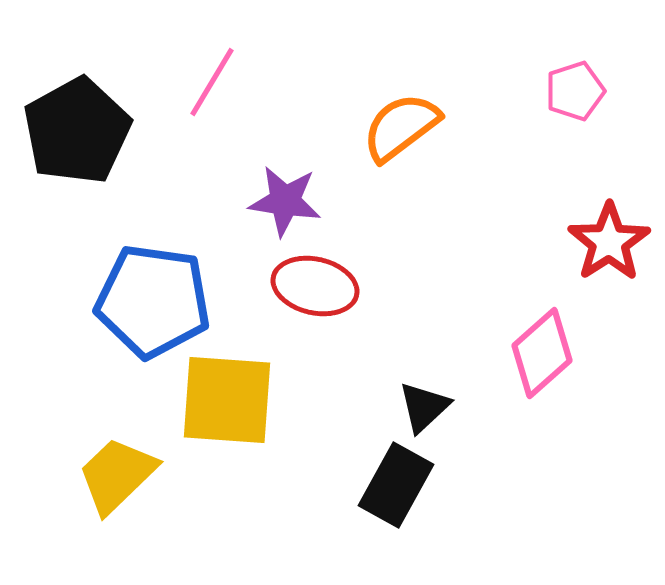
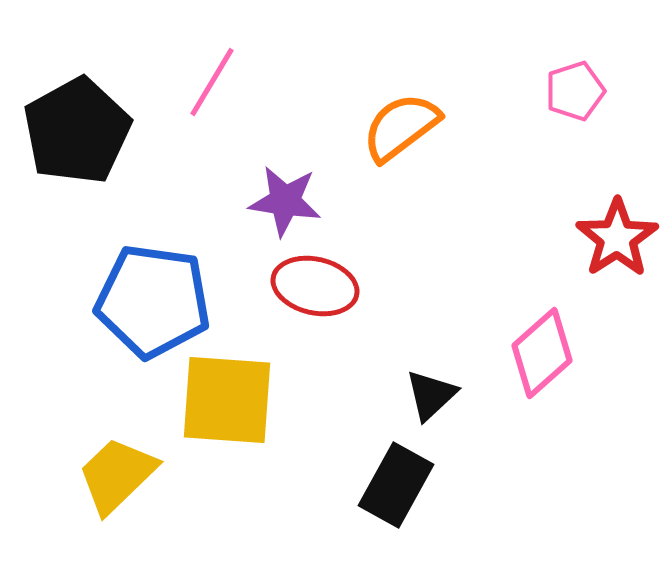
red star: moved 8 px right, 4 px up
black triangle: moved 7 px right, 12 px up
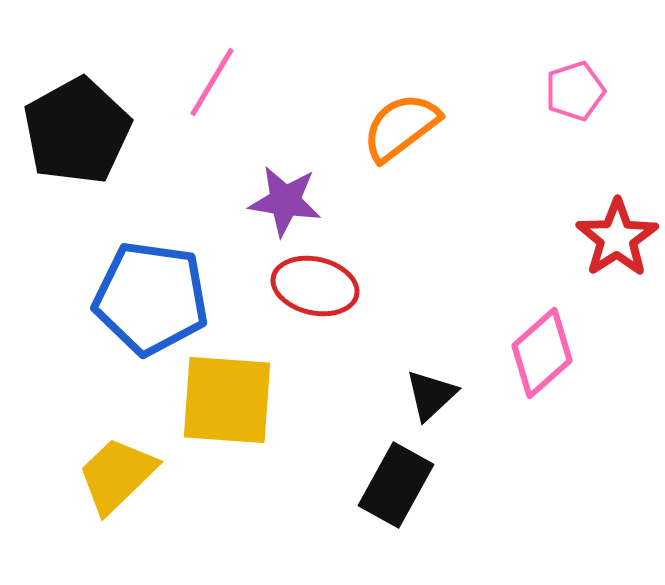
blue pentagon: moved 2 px left, 3 px up
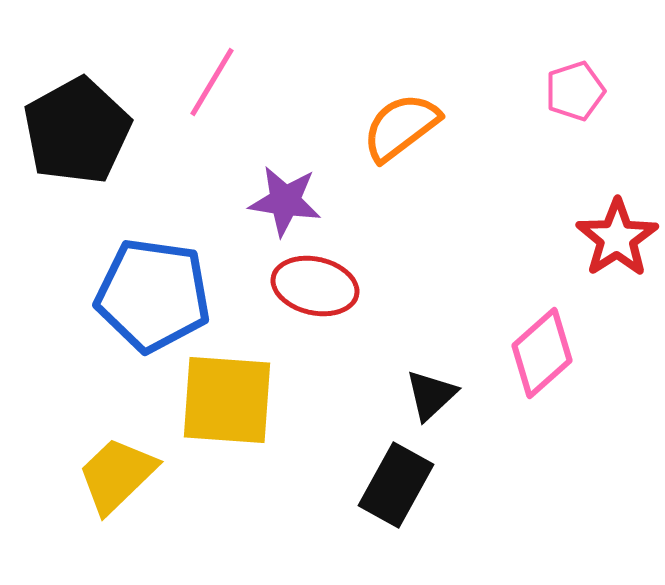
blue pentagon: moved 2 px right, 3 px up
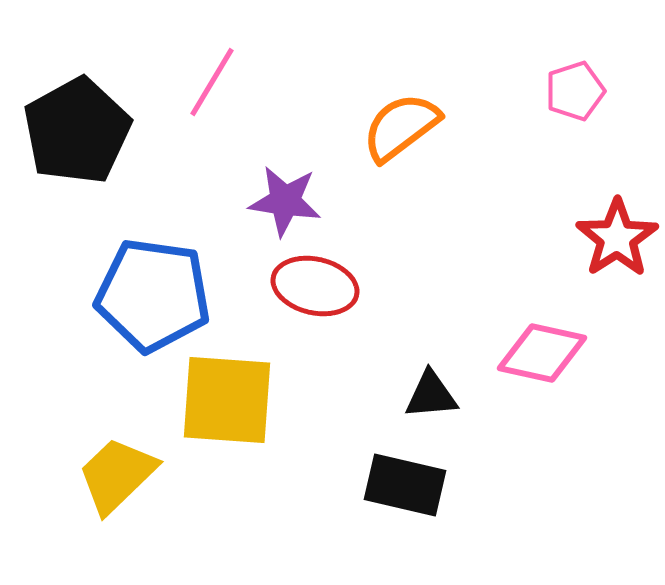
pink diamond: rotated 54 degrees clockwise
black triangle: rotated 38 degrees clockwise
black rectangle: moved 9 px right; rotated 74 degrees clockwise
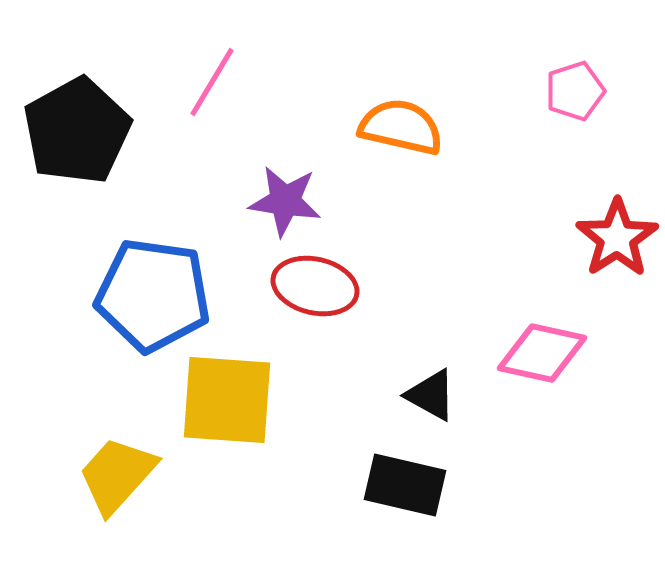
orange semicircle: rotated 50 degrees clockwise
black triangle: rotated 34 degrees clockwise
yellow trapezoid: rotated 4 degrees counterclockwise
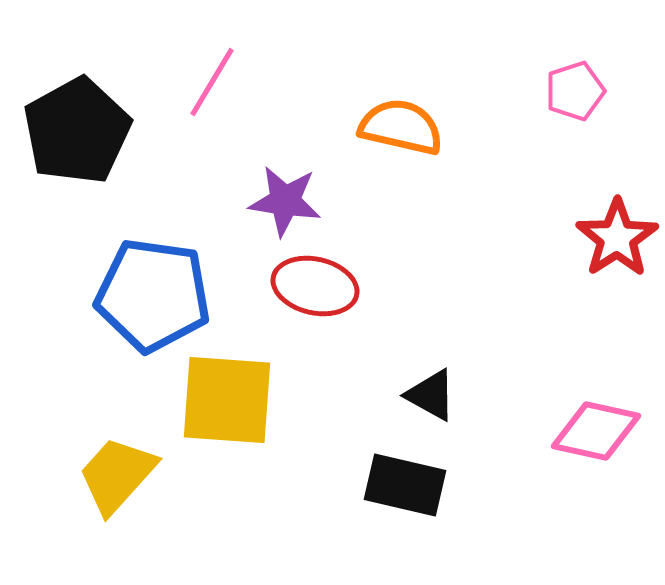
pink diamond: moved 54 px right, 78 px down
